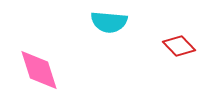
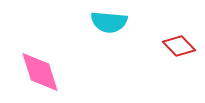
pink diamond: moved 1 px right, 2 px down
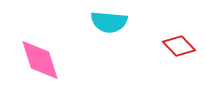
pink diamond: moved 12 px up
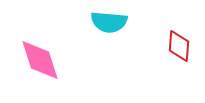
red diamond: rotated 48 degrees clockwise
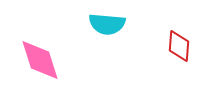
cyan semicircle: moved 2 px left, 2 px down
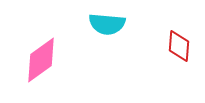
pink diamond: moved 1 px right; rotated 72 degrees clockwise
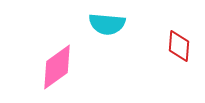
pink diamond: moved 16 px right, 7 px down
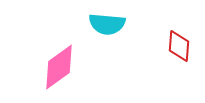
pink diamond: moved 2 px right
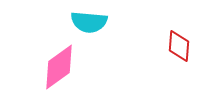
cyan semicircle: moved 18 px left, 2 px up
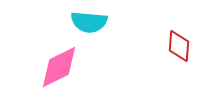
pink diamond: rotated 9 degrees clockwise
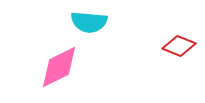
red diamond: rotated 72 degrees counterclockwise
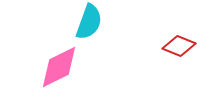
cyan semicircle: rotated 75 degrees counterclockwise
